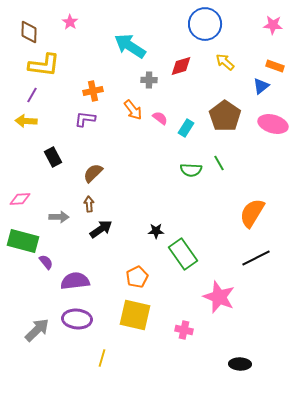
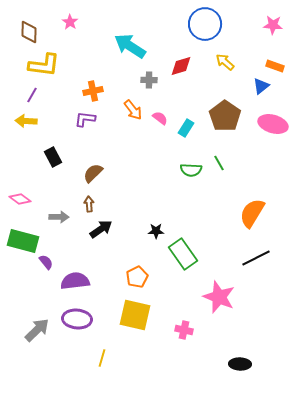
pink diamond at (20, 199): rotated 40 degrees clockwise
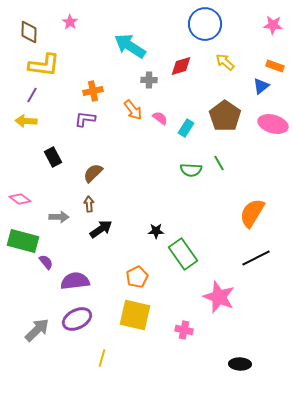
purple ellipse at (77, 319): rotated 32 degrees counterclockwise
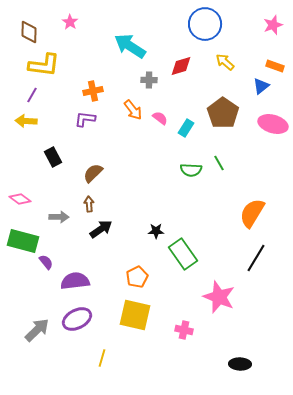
pink star at (273, 25): rotated 24 degrees counterclockwise
brown pentagon at (225, 116): moved 2 px left, 3 px up
black line at (256, 258): rotated 32 degrees counterclockwise
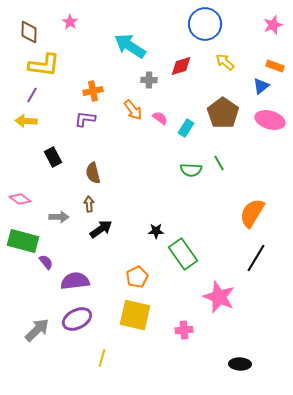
pink ellipse at (273, 124): moved 3 px left, 4 px up
brown semicircle at (93, 173): rotated 60 degrees counterclockwise
pink cross at (184, 330): rotated 18 degrees counterclockwise
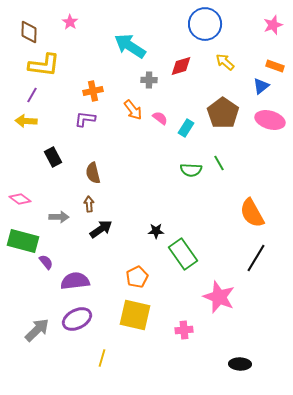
orange semicircle at (252, 213): rotated 60 degrees counterclockwise
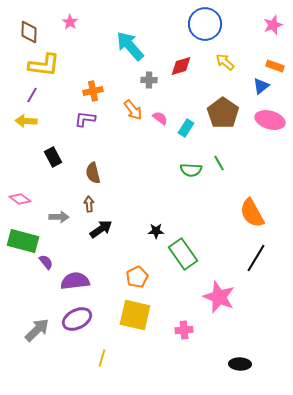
cyan arrow at (130, 46): rotated 16 degrees clockwise
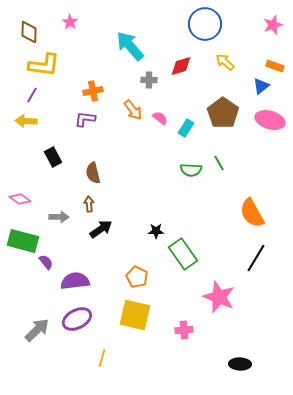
orange pentagon at (137, 277): rotated 20 degrees counterclockwise
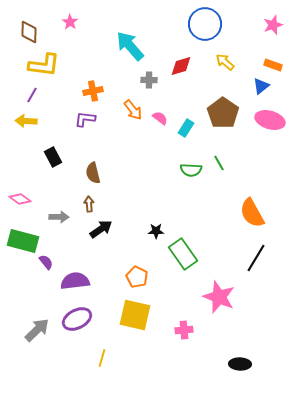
orange rectangle at (275, 66): moved 2 px left, 1 px up
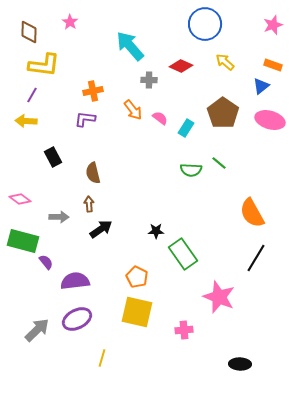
red diamond at (181, 66): rotated 40 degrees clockwise
green line at (219, 163): rotated 21 degrees counterclockwise
yellow square at (135, 315): moved 2 px right, 3 px up
